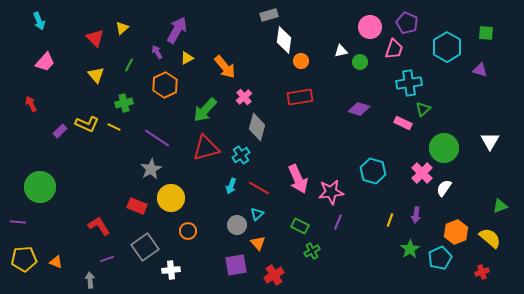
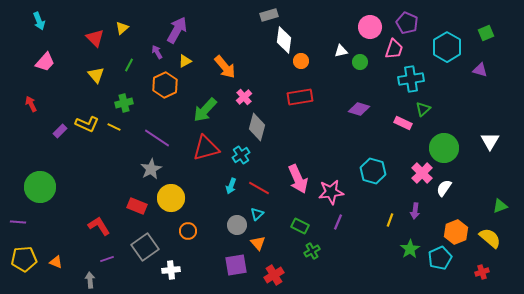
green square at (486, 33): rotated 28 degrees counterclockwise
yellow triangle at (187, 58): moved 2 px left, 3 px down
cyan cross at (409, 83): moved 2 px right, 4 px up
purple arrow at (416, 215): moved 1 px left, 4 px up
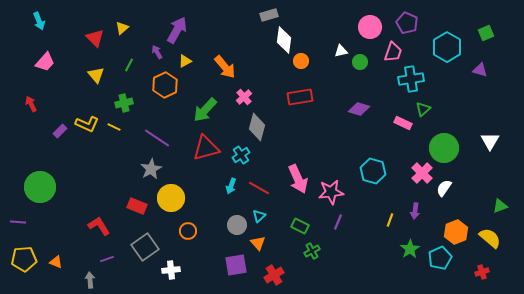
pink trapezoid at (394, 49): moved 1 px left, 3 px down
cyan triangle at (257, 214): moved 2 px right, 2 px down
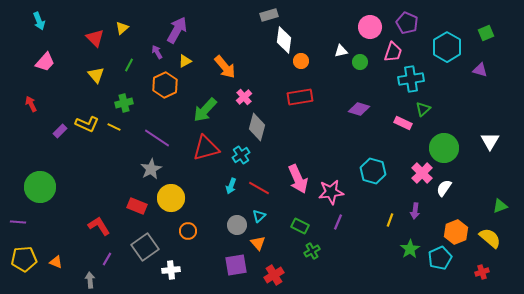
purple line at (107, 259): rotated 40 degrees counterclockwise
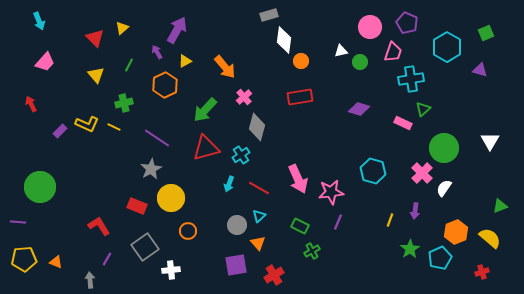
cyan arrow at (231, 186): moved 2 px left, 2 px up
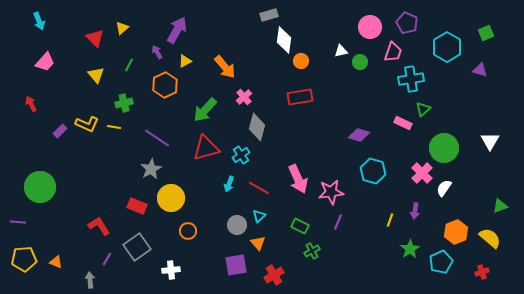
purple diamond at (359, 109): moved 26 px down
yellow line at (114, 127): rotated 16 degrees counterclockwise
gray square at (145, 247): moved 8 px left
cyan pentagon at (440, 258): moved 1 px right, 4 px down
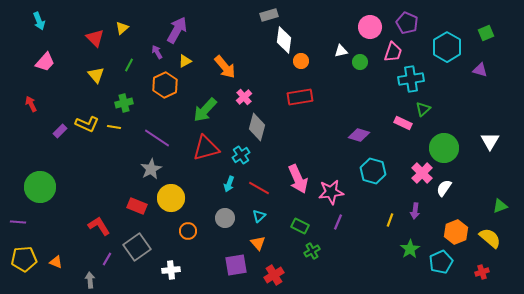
gray circle at (237, 225): moved 12 px left, 7 px up
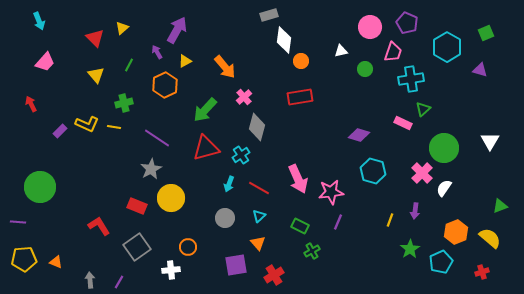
green circle at (360, 62): moved 5 px right, 7 px down
orange circle at (188, 231): moved 16 px down
purple line at (107, 259): moved 12 px right, 23 px down
